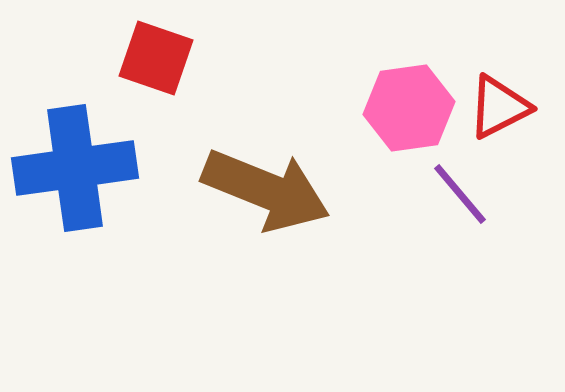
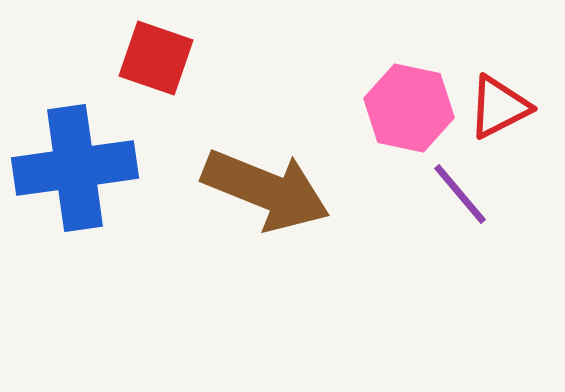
pink hexagon: rotated 20 degrees clockwise
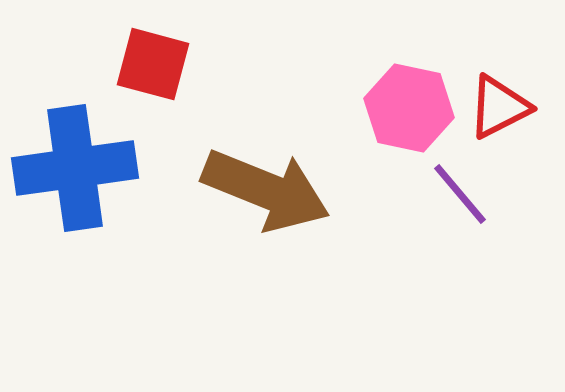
red square: moved 3 px left, 6 px down; rotated 4 degrees counterclockwise
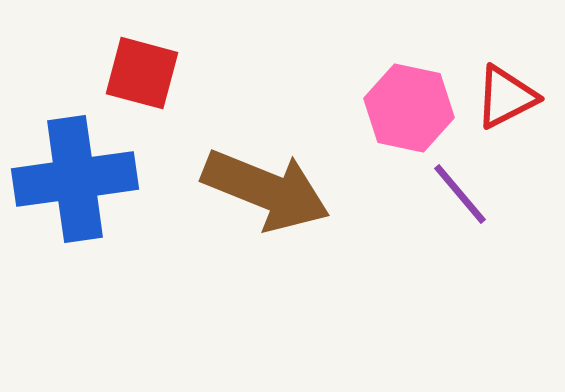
red square: moved 11 px left, 9 px down
red triangle: moved 7 px right, 10 px up
blue cross: moved 11 px down
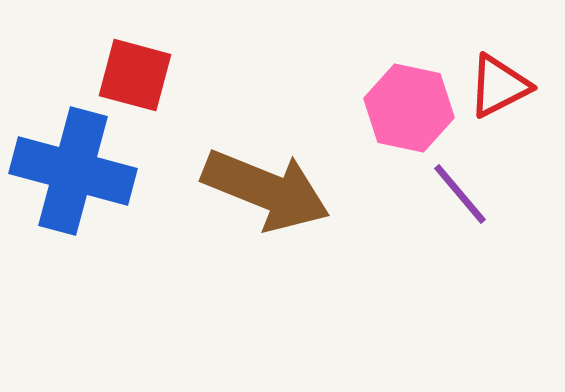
red square: moved 7 px left, 2 px down
red triangle: moved 7 px left, 11 px up
blue cross: moved 2 px left, 8 px up; rotated 23 degrees clockwise
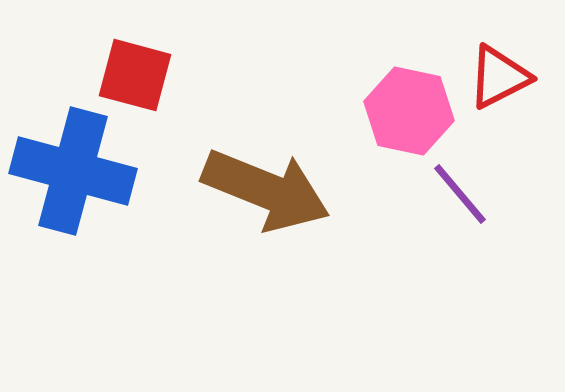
red triangle: moved 9 px up
pink hexagon: moved 3 px down
